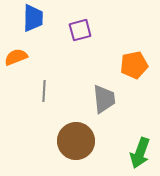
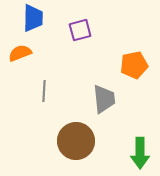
orange semicircle: moved 4 px right, 4 px up
green arrow: rotated 20 degrees counterclockwise
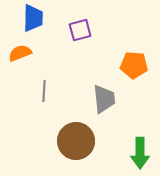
orange pentagon: rotated 16 degrees clockwise
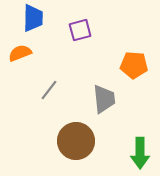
gray line: moved 5 px right, 1 px up; rotated 35 degrees clockwise
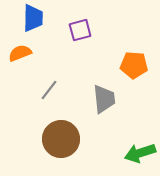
brown circle: moved 15 px left, 2 px up
green arrow: rotated 72 degrees clockwise
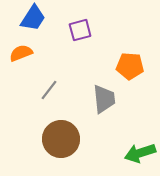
blue trapezoid: rotated 32 degrees clockwise
orange semicircle: moved 1 px right
orange pentagon: moved 4 px left, 1 px down
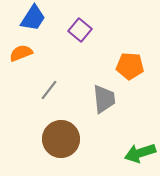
purple square: rotated 35 degrees counterclockwise
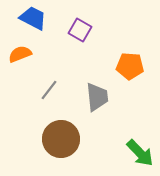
blue trapezoid: rotated 96 degrees counterclockwise
purple square: rotated 10 degrees counterclockwise
orange semicircle: moved 1 px left, 1 px down
gray trapezoid: moved 7 px left, 2 px up
green arrow: rotated 116 degrees counterclockwise
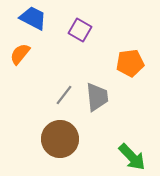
orange semicircle: rotated 30 degrees counterclockwise
orange pentagon: moved 3 px up; rotated 12 degrees counterclockwise
gray line: moved 15 px right, 5 px down
brown circle: moved 1 px left
green arrow: moved 8 px left, 4 px down
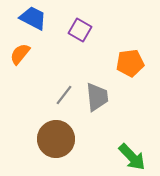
brown circle: moved 4 px left
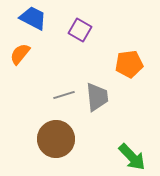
orange pentagon: moved 1 px left, 1 px down
gray line: rotated 35 degrees clockwise
